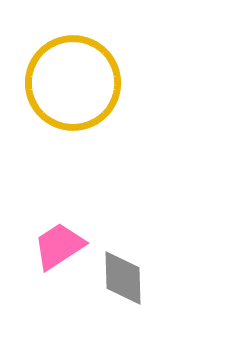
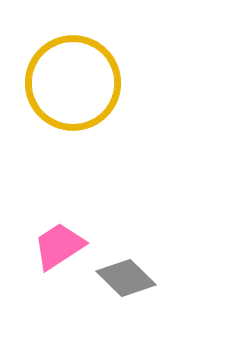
gray diamond: moved 3 px right; rotated 44 degrees counterclockwise
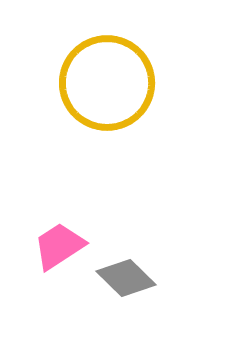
yellow circle: moved 34 px right
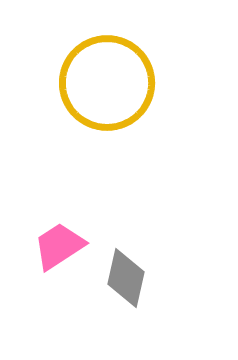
gray diamond: rotated 58 degrees clockwise
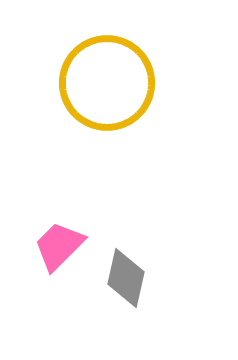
pink trapezoid: rotated 12 degrees counterclockwise
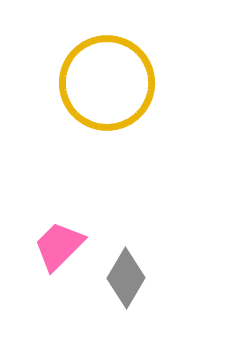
gray diamond: rotated 18 degrees clockwise
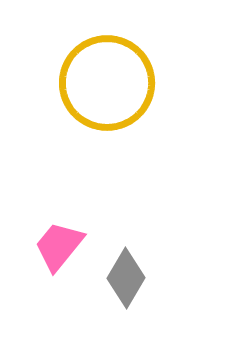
pink trapezoid: rotated 6 degrees counterclockwise
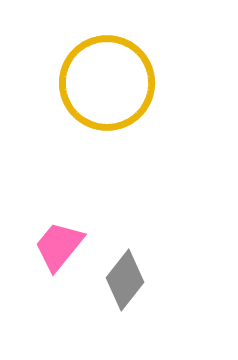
gray diamond: moved 1 px left, 2 px down; rotated 8 degrees clockwise
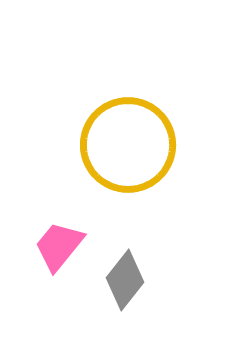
yellow circle: moved 21 px right, 62 px down
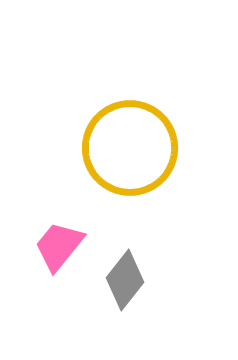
yellow circle: moved 2 px right, 3 px down
